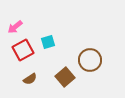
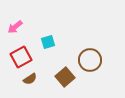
red square: moved 2 px left, 7 px down
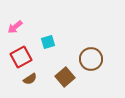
brown circle: moved 1 px right, 1 px up
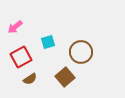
brown circle: moved 10 px left, 7 px up
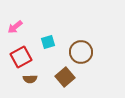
brown semicircle: rotated 32 degrees clockwise
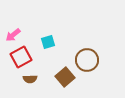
pink arrow: moved 2 px left, 8 px down
brown circle: moved 6 px right, 8 px down
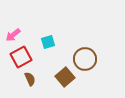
brown circle: moved 2 px left, 1 px up
brown semicircle: rotated 112 degrees counterclockwise
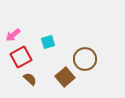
brown semicircle: rotated 24 degrees counterclockwise
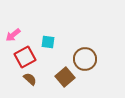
cyan square: rotated 24 degrees clockwise
red square: moved 4 px right
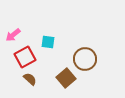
brown square: moved 1 px right, 1 px down
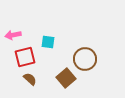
pink arrow: rotated 28 degrees clockwise
red square: rotated 15 degrees clockwise
